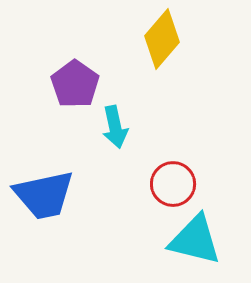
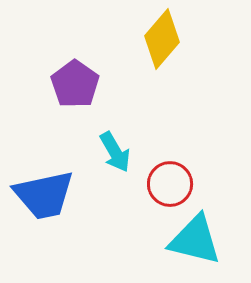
cyan arrow: moved 25 px down; rotated 18 degrees counterclockwise
red circle: moved 3 px left
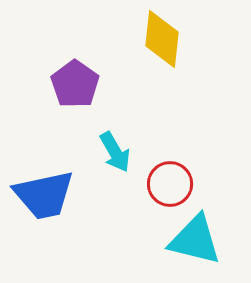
yellow diamond: rotated 34 degrees counterclockwise
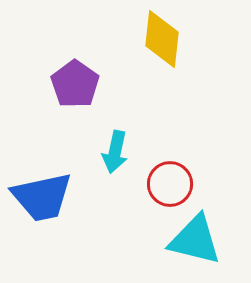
cyan arrow: rotated 42 degrees clockwise
blue trapezoid: moved 2 px left, 2 px down
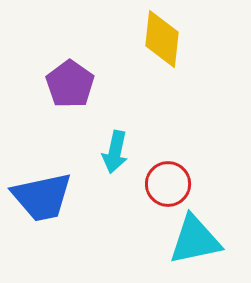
purple pentagon: moved 5 px left
red circle: moved 2 px left
cyan triangle: rotated 26 degrees counterclockwise
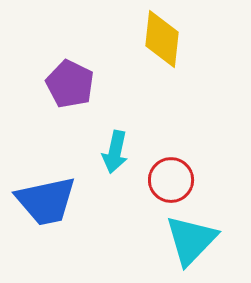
purple pentagon: rotated 9 degrees counterclockwise
red circle: moved 3 px right, 4 px up
blue trapezoid: moved 4 px right, 4 px down
cyan triangle: moved 4 px left; rotated 34 degrees counterclockwise
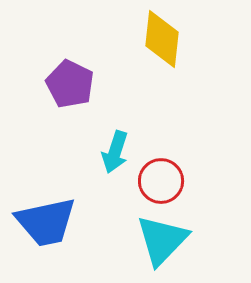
cyan arrow: rotated 6 degrees clockwise
red circle: moved 10 px left, 1 px down
blue trapezoid: moved 21 px down
cyan triangle: moved 29 px left
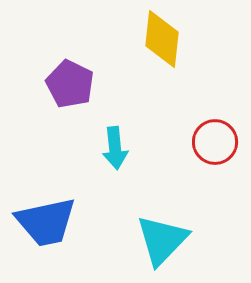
cyan arrow: moved 4 px up; rotated 24 degrees counterclockwise
red circle: moved 54 px right, 39 px up
